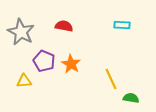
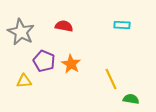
green semicircle: moved 1 px down
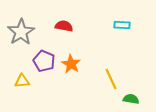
gray star: rotated 12 degrees clockwise
yellow triangle: moved 2 px left
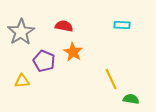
orange star: moved 2 px right, 12 px up
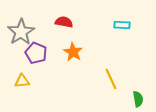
red semicircle: moved 4 px up
purple pentagon: moved 8 px left, 8 px up
green semicircle: moved 7 px right; rotated 70 degrees clockwise
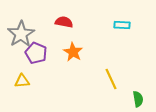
gray star: moved 2 px down
